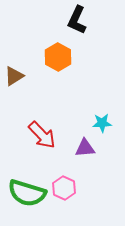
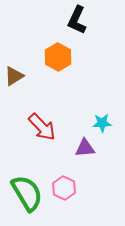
red arrow: moved 8 px up
green semicircle: rotated 138 degrees counterclockwise
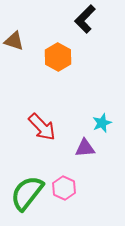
black L-shape: moved 8 px right, 1 px up; rotated 20 degrees clockwise
brown triangle: moved 35 px up; rotated 50 degrees clockwise
cyan star: rotated 18 degrees counterclockwise
green semicircle: rotated 111 degrees counterclockwise
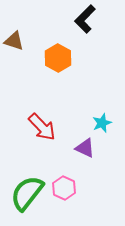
orange hexagon: moved 1 px down
purple triangle: rotated 30 degrees clockwise
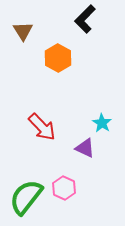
brown triangle: moved 9 px right, 10 px up; rotated 40 degrees clockwise
cyan star: rotated 18 degrees counterclockwise
green semicircle: moved 1 px left, 4 px down
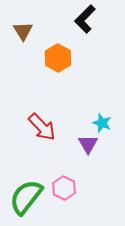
cyan star: rotated 12 degrees counterclockwise
purple triangle: moved 3 px right, 4 px up; rotated 35 degrees clockwise
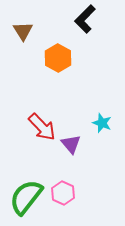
purple triangle: moved 17 px left; rotated 10 degrees counterclockwise
pink hexagon: moved 1 px left, 5 px down
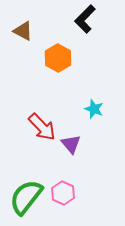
brown triangle: rotated 30 degrees counterclockwise
cyan star: moved 8 px left, 14 px up
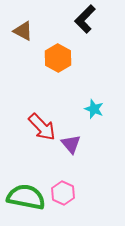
green semicircle: rotated 63 degrees clockwise
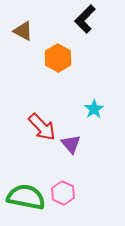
cyan star: rotated 18 degrees clockwise
